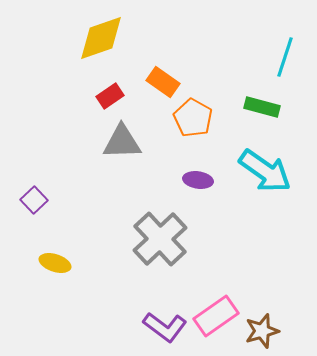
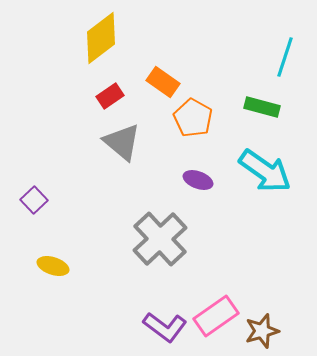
yellow diamond: rotated 18 degrees counterclockwise
gray triangle: rotated 42 degrees clockwise
purple ellipse: rotated 12 degrees clockwise
yellow ellipse: moved 2 px left, 3 px down
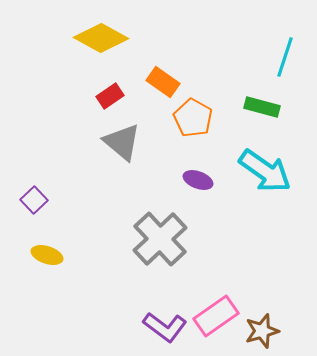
yellow diamond: rotated 66 degrees clockwise
yellow ellipse: moved 6 px left, 11 px up
